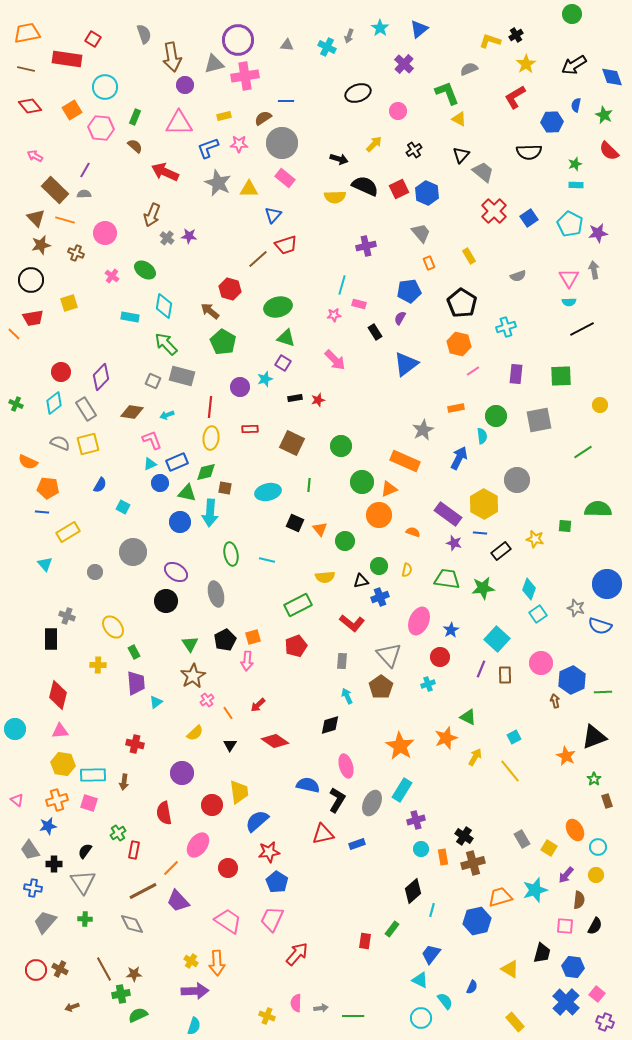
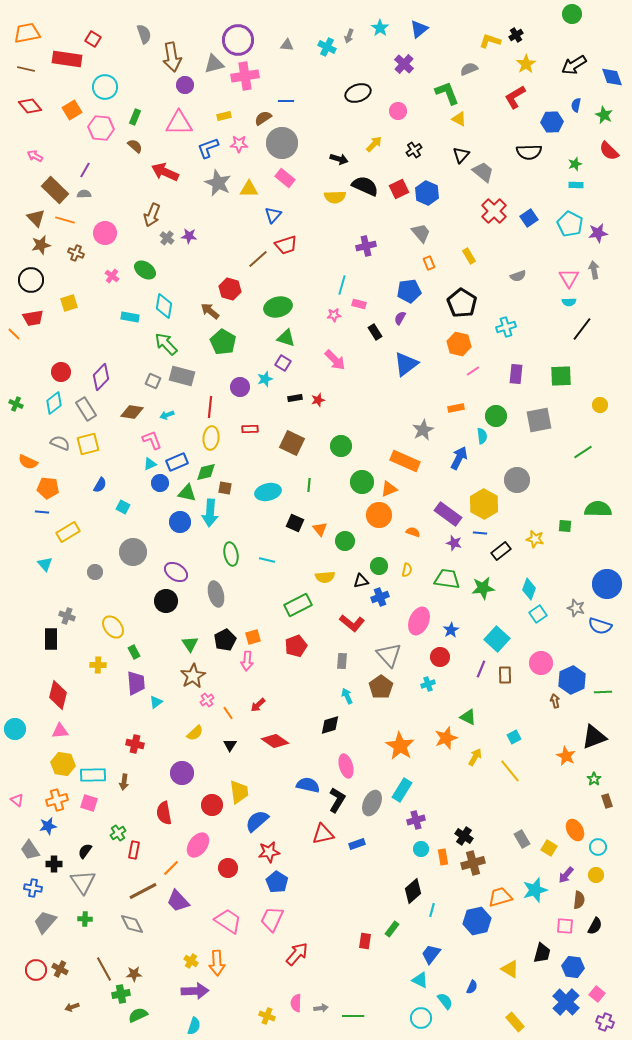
black line at (582, 329): rotated 25 degrees counterclockwise
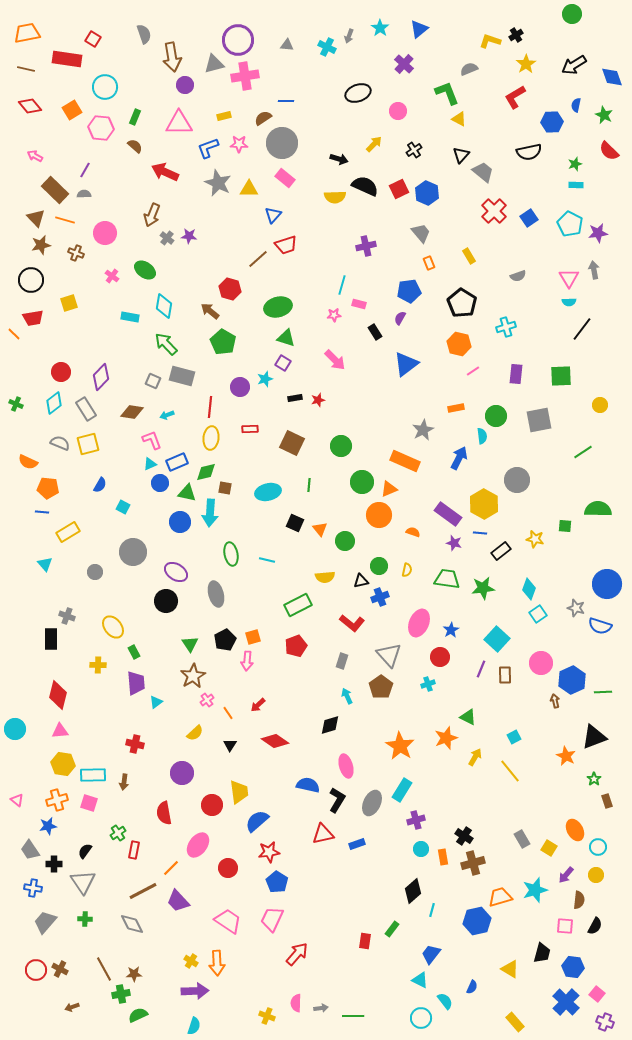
black semicircle at (529, 152): rotated 10 degrees counterclockwise
pink ellipse at (419, 621): moved 2 px down
gray rectangle at (342, 661): rotated 14 degrees clockwise
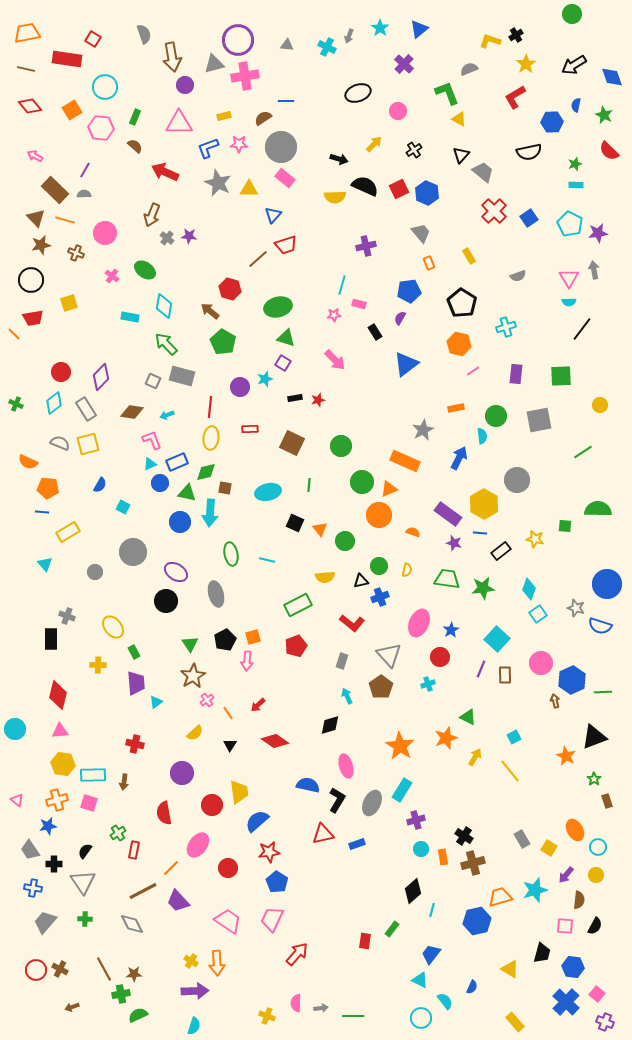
gray circle at (282, 143): moved 1 px left, 4 px down
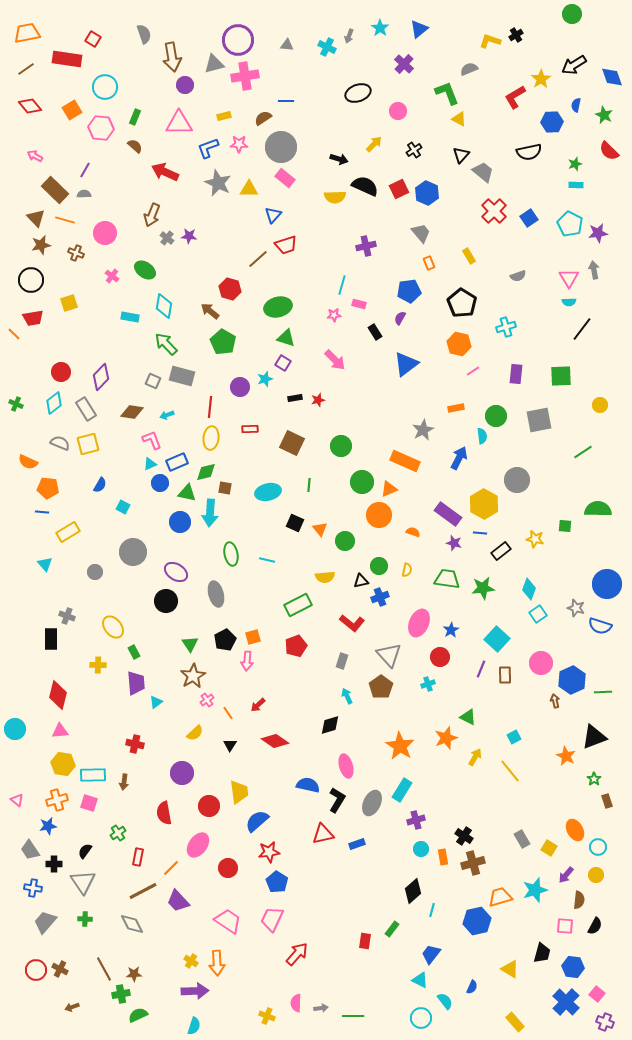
yellow star at (526, 64): moved 15 px right, 15 px down
brown line at (26, 69): rotated 48 degrees counterclockwise
red circle at (212, 805): moved 3 px left, 1 px down
red rectangle at (134, 850): moved 4 px right, 7 px down
